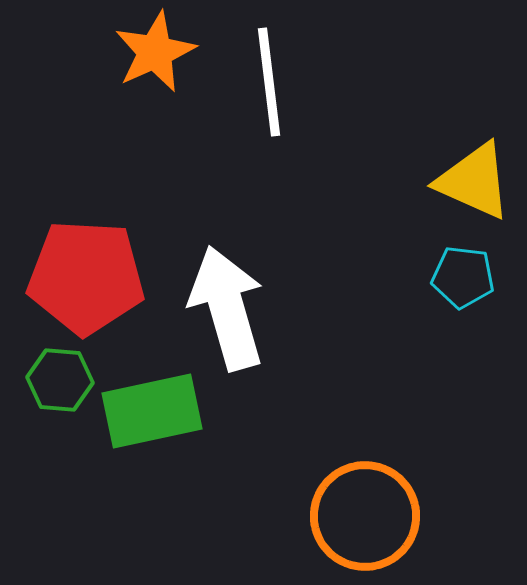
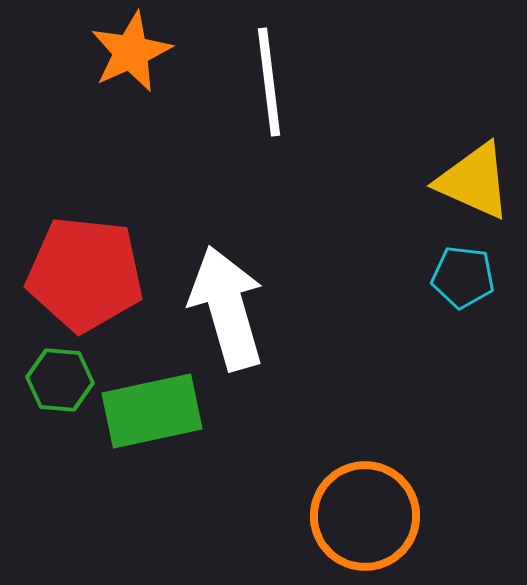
orange star: moved 24 px left
red pentagon: moved 1 px left, 3 px up; rotated 3 degrees clockwise
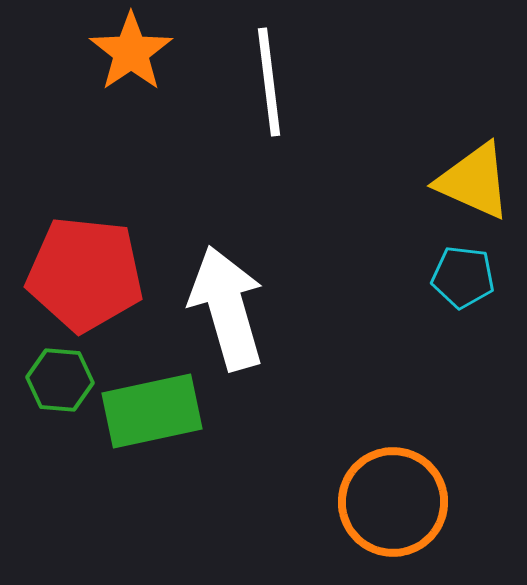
orange star: rotated 10 degrees counterclockwise
orange circle: moved 28 px right, 14 px up
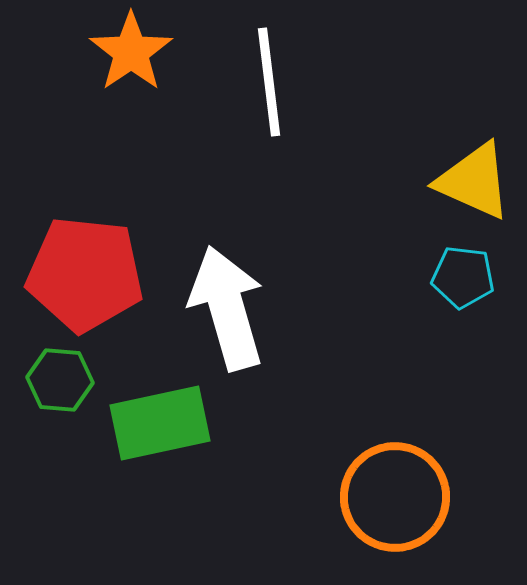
green rectangle: moved 8 px right, 12 px down
orange circle: moved 2 px right, 5 px up
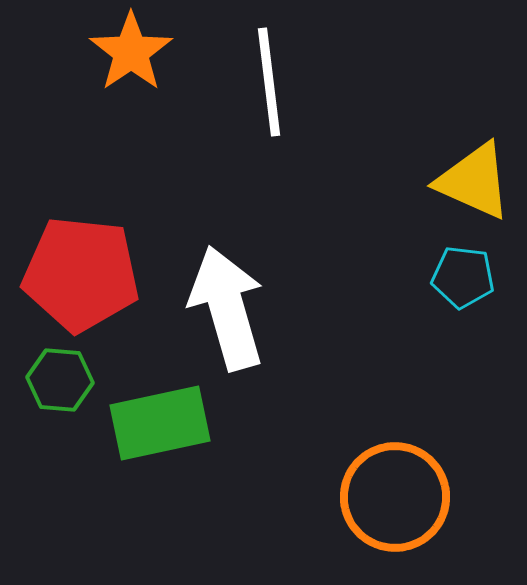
red pentagon: moved 4 px left
